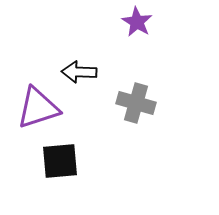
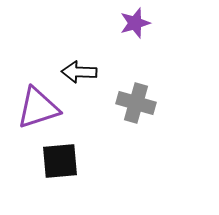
purple star: moved 2 px left, 1 px down; rotated 24 degrees clockwise
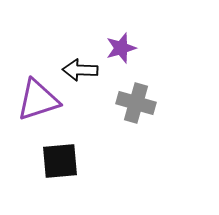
purple star: moved 14 px left, 25 px down
black arrow: moved 1 px right, 2 px up
purple triangle: moved 8 px up
